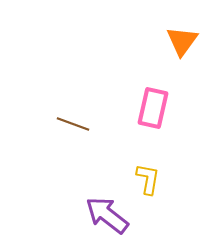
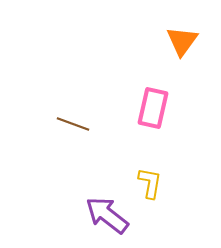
yellow L-shape: moved 2 px right, 4 px down
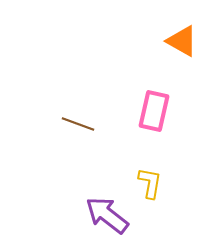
orange triangle: rotated 36 degrees counterclockwise
pink rectangle: moved 1 px right, 3 px down
brown line: moved 5 px right
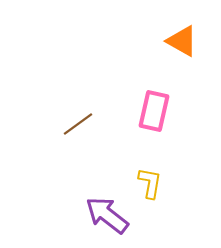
brown line: rotated 56 degrees counterclockwise
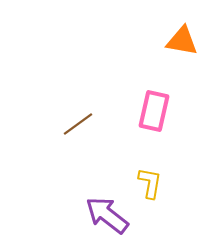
orange triangle: rotated 20 degrees counterclockwise
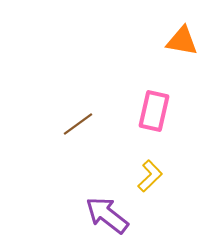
yellow L-shape: moved 7 px up; rotated 36 degrees clockwise
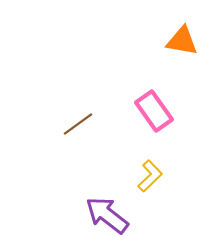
pink rectangle: rotated 48 degrees counterclockwise
